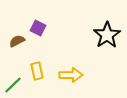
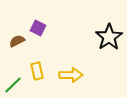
black star: moved 2 px right, 2 px down
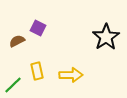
black star: moved 3 px left
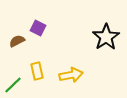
yellow arrow: rotated 10 degrees counterclockwise
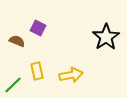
brown semicircle: rotated 49 degrees clockwise
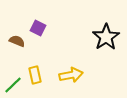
yellow rectangle: moved 2 px left, 4 px down
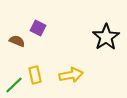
green line: moved 1 px right
